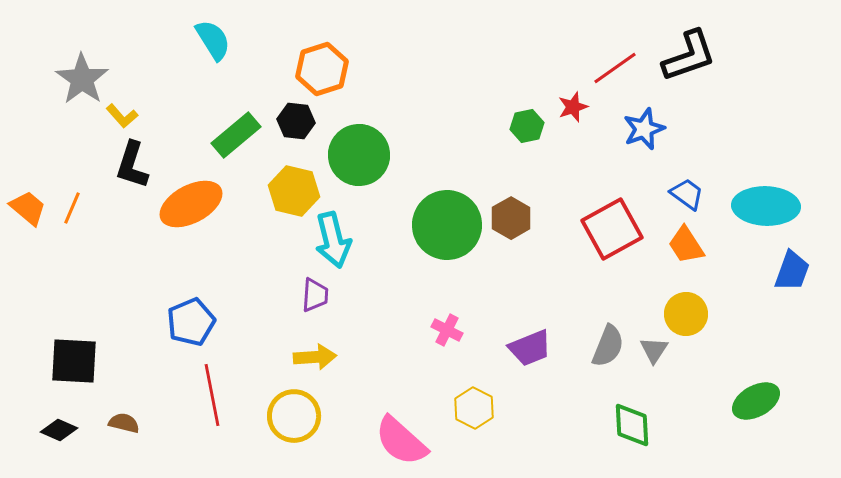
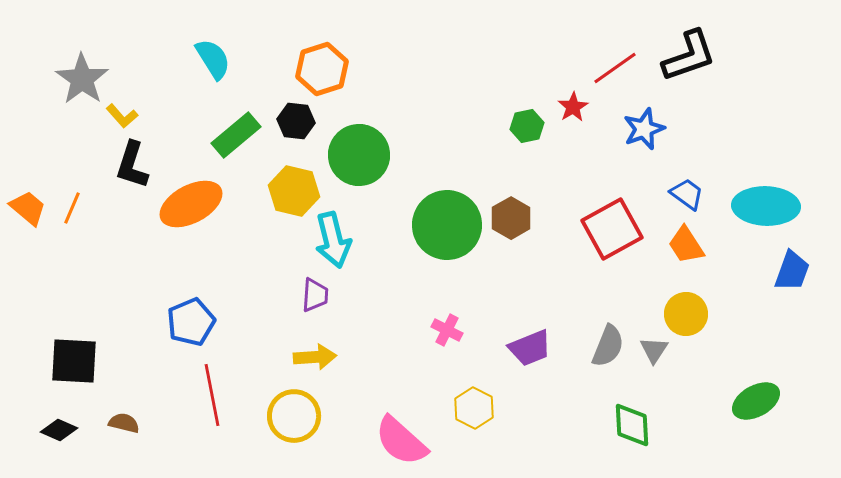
cyan semicircle at (213, 40): moved 19 px down
red star at (573, 107): rotated 12 degrees counterclockwise
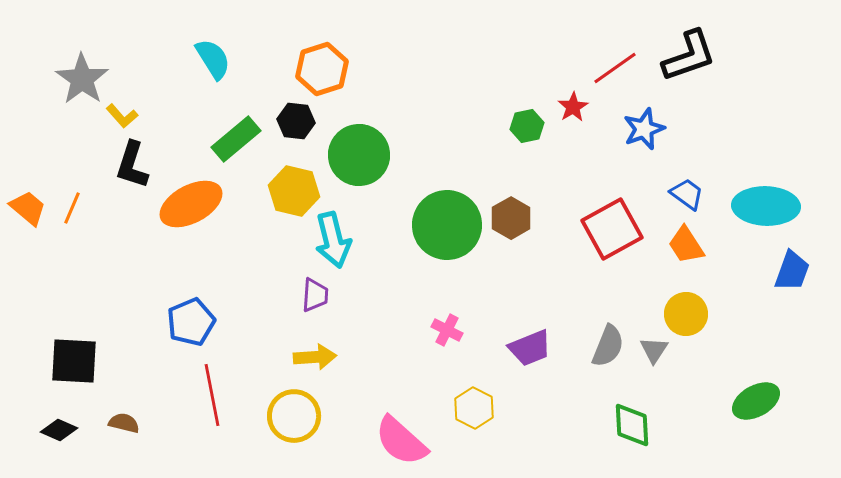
green rectangle at (236, 135): moved 4 px down
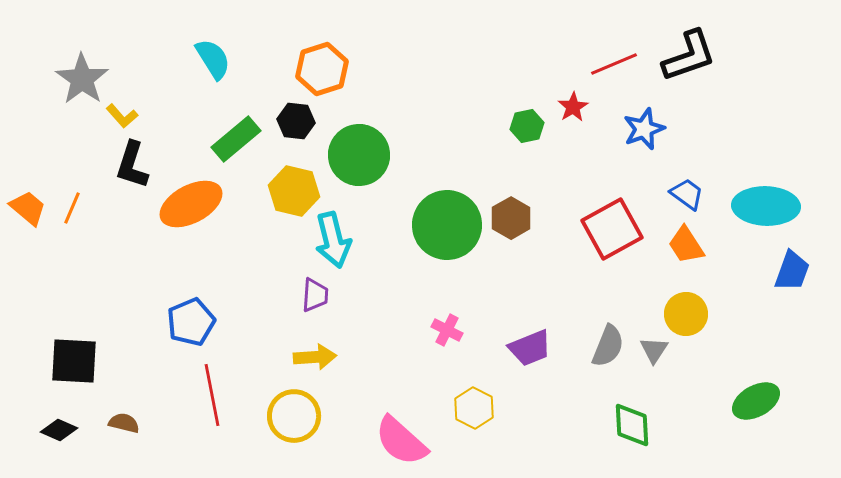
red line at (615, 68): moved 1 px left, 4 px up; rotated 12 degrees clockwise
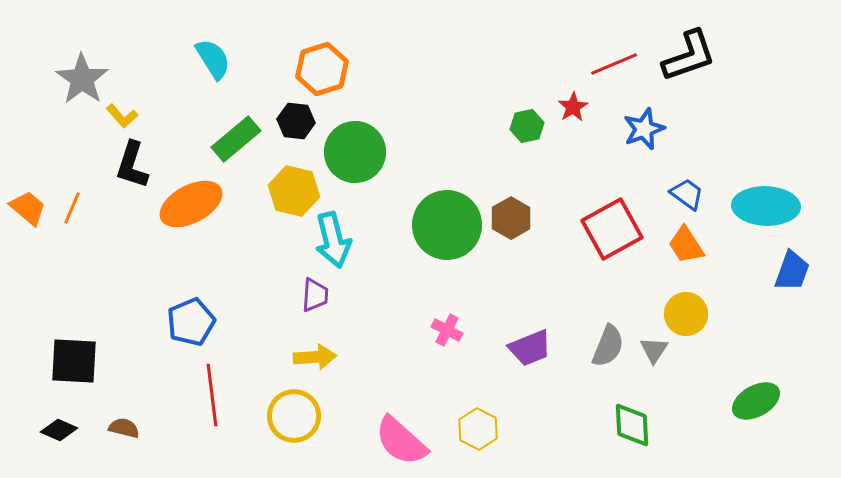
green circle at (359, 155): moved 4 px left, 3 px up
red line at (212, 395): rotated 4 degrees clockwise
yellow hexagon at (474, 408): moved 4 px right, 21 px down
brown semicircle at (124, 423): moved 5 px down
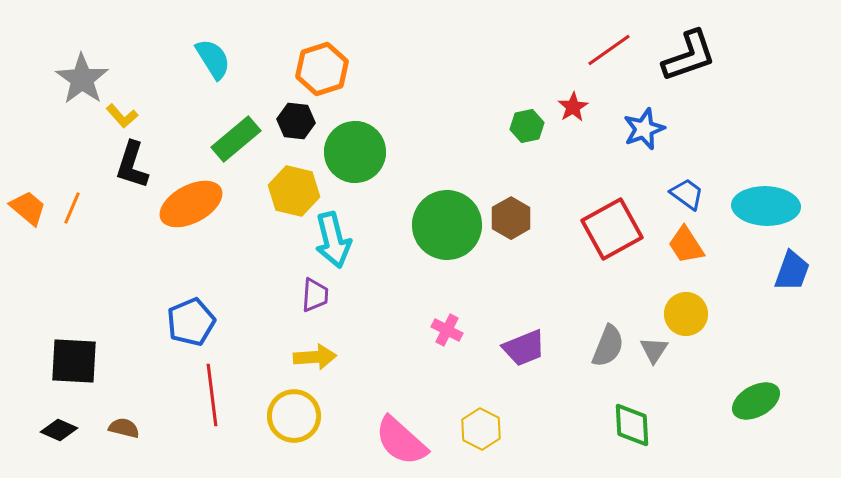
red line at (614, 64): moved 5 px left, 14 px up; rotated 12 degrees counterclockwise
purple trapezoid at (530, 348): moved 6 px left
yellow hexagon at (478, 429): moved 3 px right
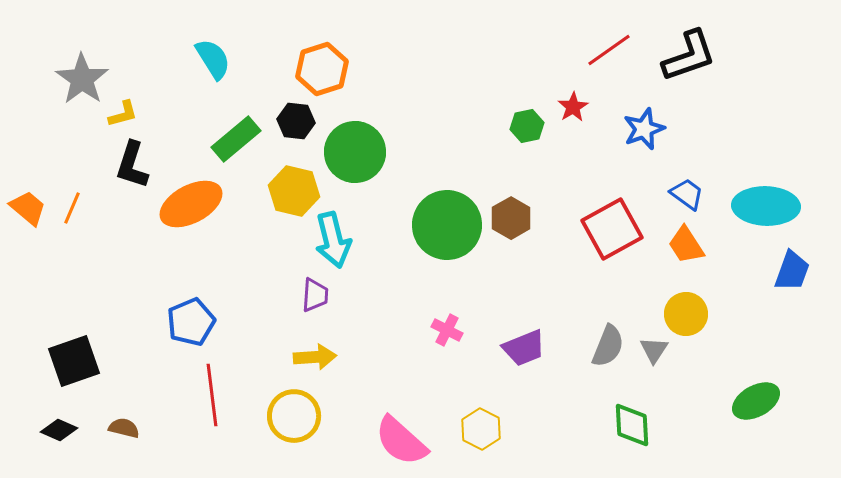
yellow L-shape at (122, 116): moved 1 px right, 2 px up; rotated 64 degrees counterclockwise
black square at (74, 361): rotated 22 degrees counterclockwise
